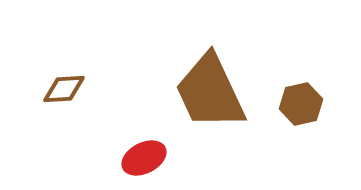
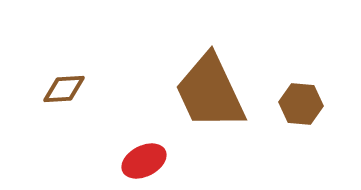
brown hexagon: rotated 18 degrees clockwise
red ellipse: moved 3 px down
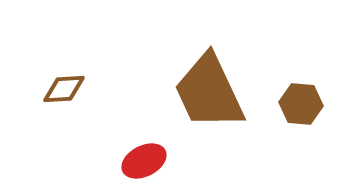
brown trapezoid: moved 1 px left
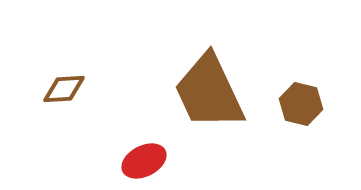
brown hexagon: rotated 9 degrees clockwise
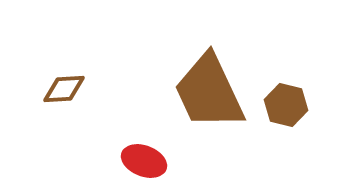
brown hexagon: moved 15 px left, 1 px down
red ellipse: rotated 48 degrees clockwise
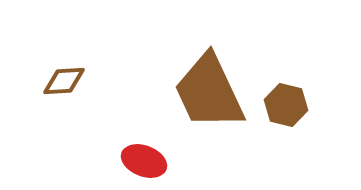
brown diamond: moved 8 px up
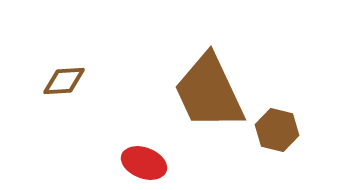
brown hexagon: moved 9 px left, 25 px down
red ellipse: moved 2 px down
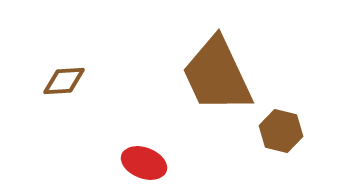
brown trapezoid: moved 8 px right, 17 px up
brown hexagon: moved 4 px right, 1 px down
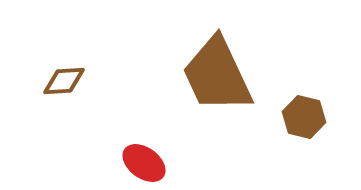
brown hexagon: moved 23 px right, 14 px up
red ellipse: rotated 15 degrees clockwise
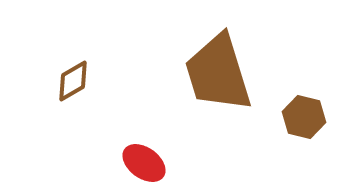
brown trapezoid: moved 1 px right, 2 px up; rotated 8 degrees clockwise
brown diamond: moved 9 px right; rotated 27 degrees counterclockwise
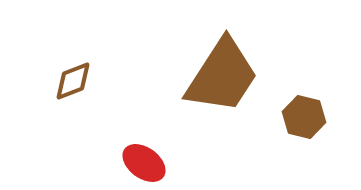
brown trapezoid: moved 4 px right, 3 px down; rotated 130 degrees counterclockwise
brown diamond: rotated 9 degrees clockwise
